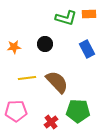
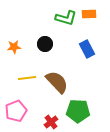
pink pentagon: rotated 20 degrees counterclockwise
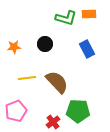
red cross: moved 2 px right
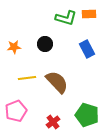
green pentagon: moved 9 px right, 4 px down; rotated 15 degrees clockwise
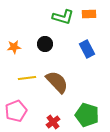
green L-shape: moved 3 px left, 1 px up
